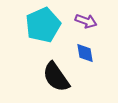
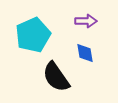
purple arrow: rotated 20 degrees counterclockwise
cyan pentagon: moved 10 px left, 10 px down
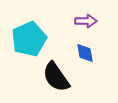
cyan pentagon: moved 4 px left, 4 px down
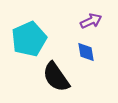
purple arrow: moved 5 px right; rotated 25 degrees counterclockwise
blue diamond: moved 1 px right, 1 px up
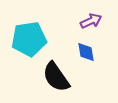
cyan pentagon: rotated 16 degrees clockwise
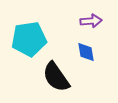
purple arrow: rotated 20 degrees clockwise
